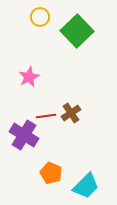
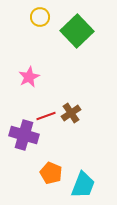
red line: rotated 12 degrees counterclockwise
purple cross: rotated 16 degrees counterclockwise
cyan trapezoid: moved 3 px left, 1 px up; rotated 24 degrees counterclockwise
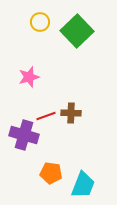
yellow circle: moved 5 px down
pink star: rotated 10 degrees clockwise
brown cross: rotated 36 degrees clockwise
orange pentagon: rotated 15 degrees counterclockwise
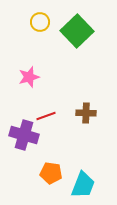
brown cross: moved 15 px right
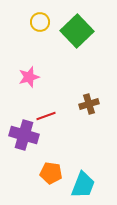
brown cross: moved 3 px right, 9 px up; rotated 18 degrees counterclockwise
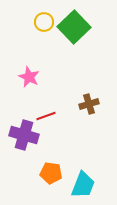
yellow circle: moved 4 px right
green square: moved 3 px left, 4 px up
pink star: rotated 30 degrees counterclockwise
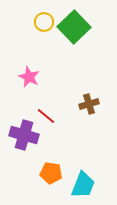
red line: rotated 60 degrees clockwise
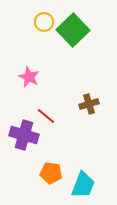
green square: moved 1 px left, 3 px down
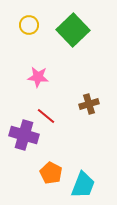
yellow circle: moved 15 px left, 3 px down
pink star: moved 9 px right; rotated 20 degrees counterclockwise
orange pentagon: rotated 20 degrees clockwise
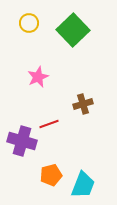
yellow circle: moved 2 px up
pink star: rotated 30 degrees counterclockwise
brown cross: moved 6 px left
red line: moved 3 px right, 8 px down; rotated 60 degrees counterclockwise
purple cross: moved 2 px left, 6 px down
orange pentagon: moved 2 px down; rotated 30 degrees clockwise
